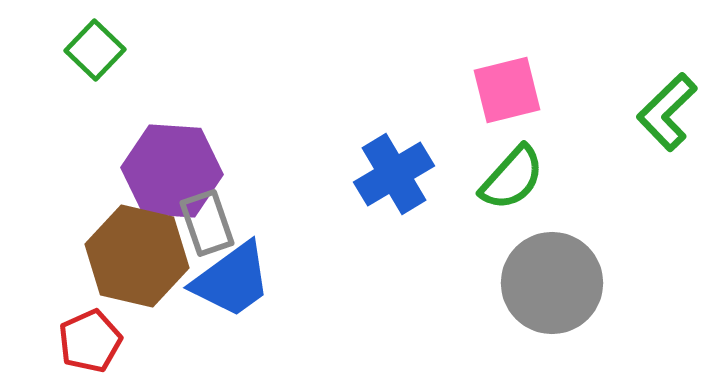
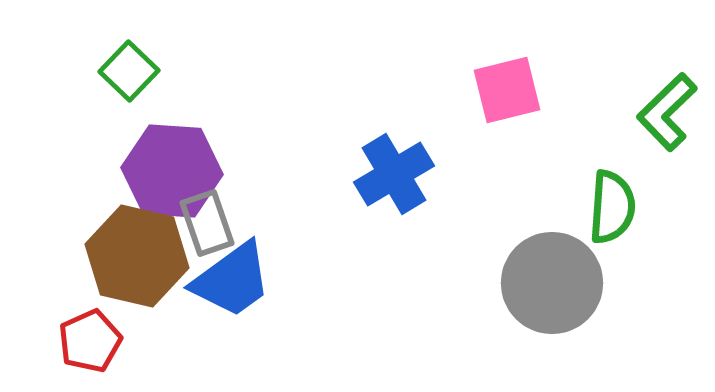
green square: moved 34 px right, 21 px down
green semicircle: moved 100 px right, 29 px down; rotated 38 degrees counterclockwise
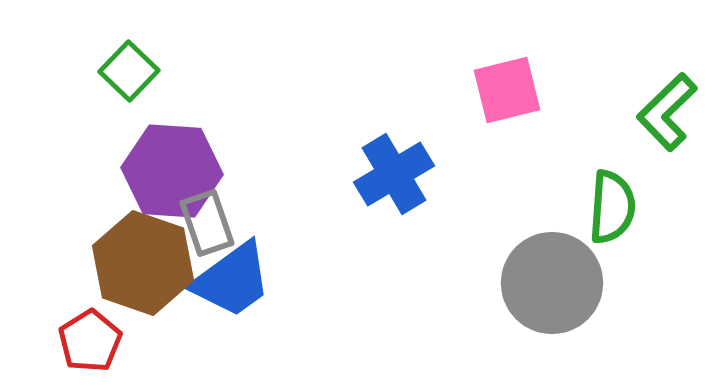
brown hexagon: moved 6 px right, 7 px down; rotated 6 degrees clockwise
red pentagon: rotated 8 degrees counterclockwise
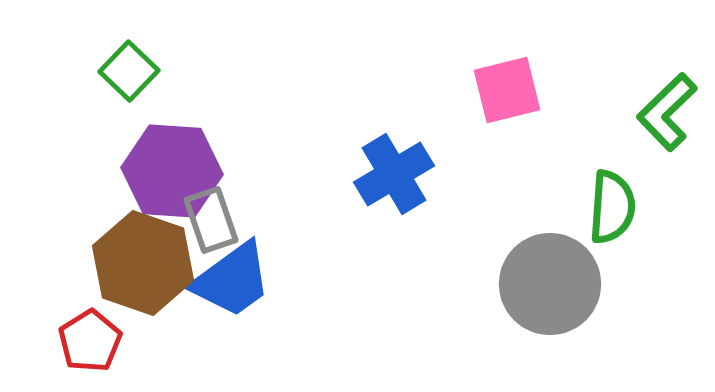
gray rectangle: moved 4 px right, 3 px up
gray circle: moved 2 px left, 1 px down
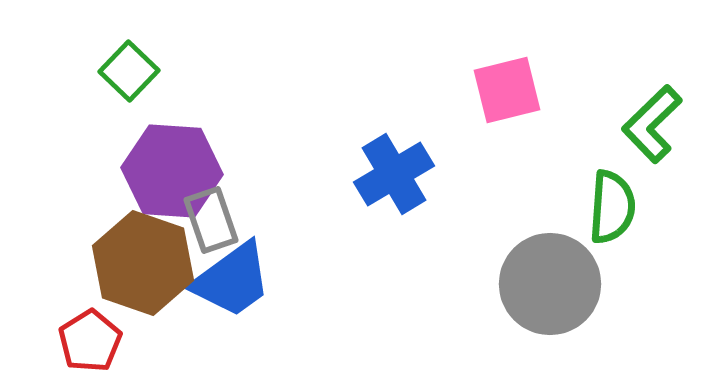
green L-shape: moved 15 px left, 12 px down
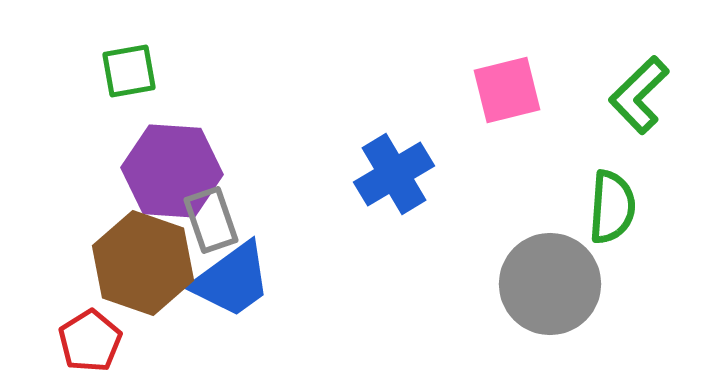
green square: rotated 36 degrees clockwise
green L-shape: moved 13 px left, 29 px up
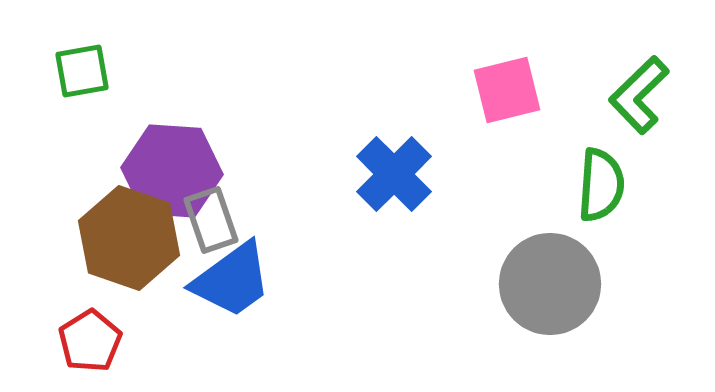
green square: moved 47 px left
blue cross: rotated 14 degrees counterclockwise
green semicircle: moved 11 px left, 22 px up
brown hexagon: moved 14 px left, 25 px up
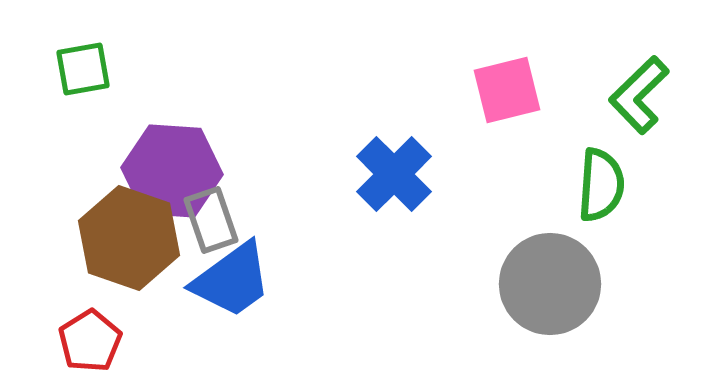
green square: moved 1 px right, 2 px up
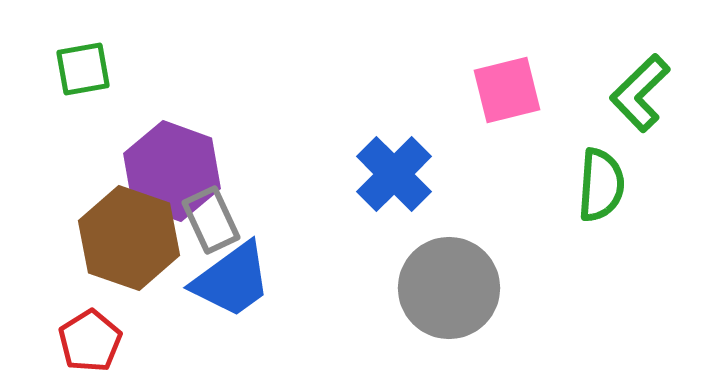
green L-shape: moved 1 px right, 2 px up
purple hexagon: rotated 16 degrees clockwise
gray rectangle: rotated 6 degrees counterclockwise
gray circle: moved 101 px left, 4 px down
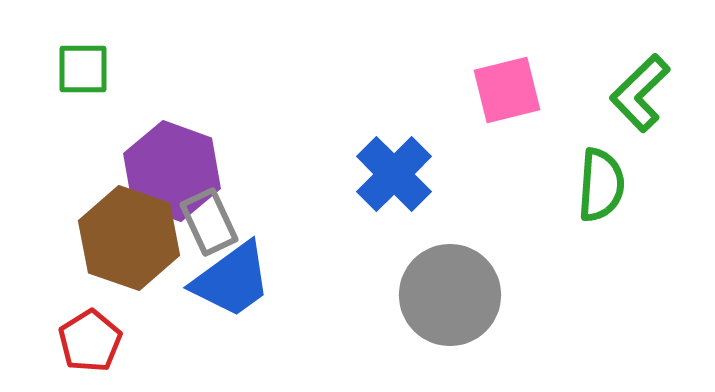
green square: rotated 10 degrees clockwise
gray rectangle: moved 2 px left, 2 px down
gray circle: moved 1 px right, 7 px down
